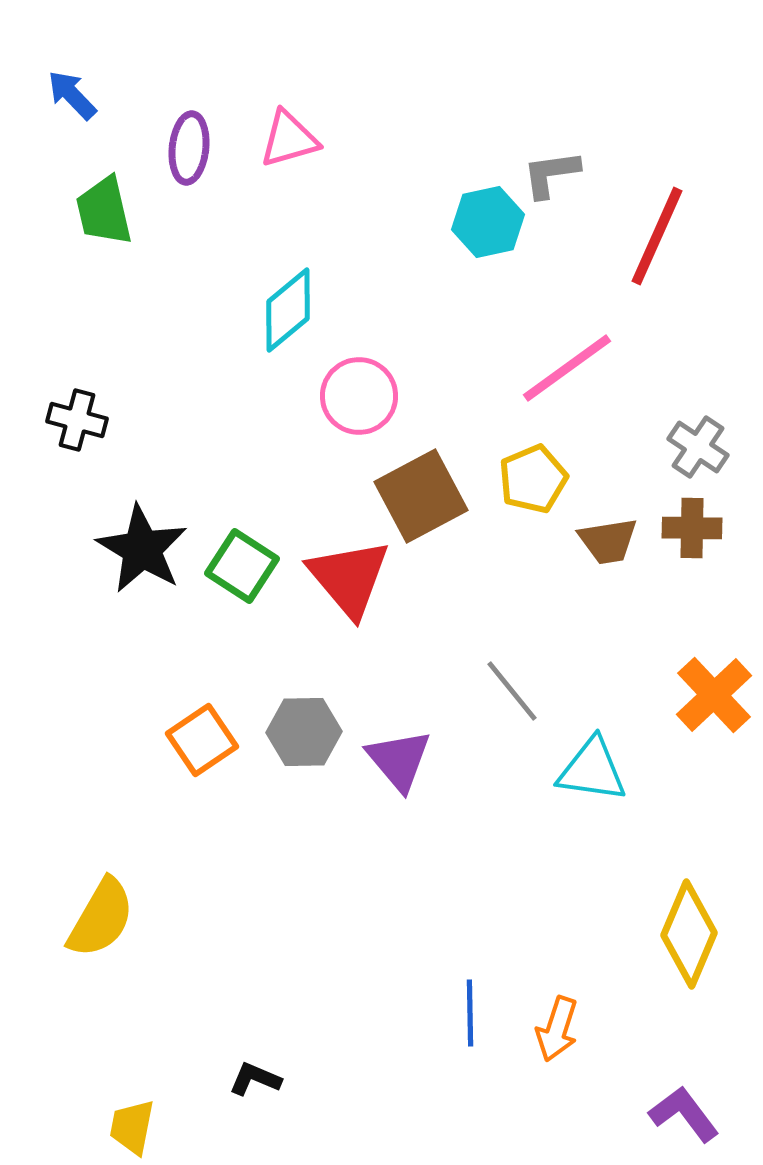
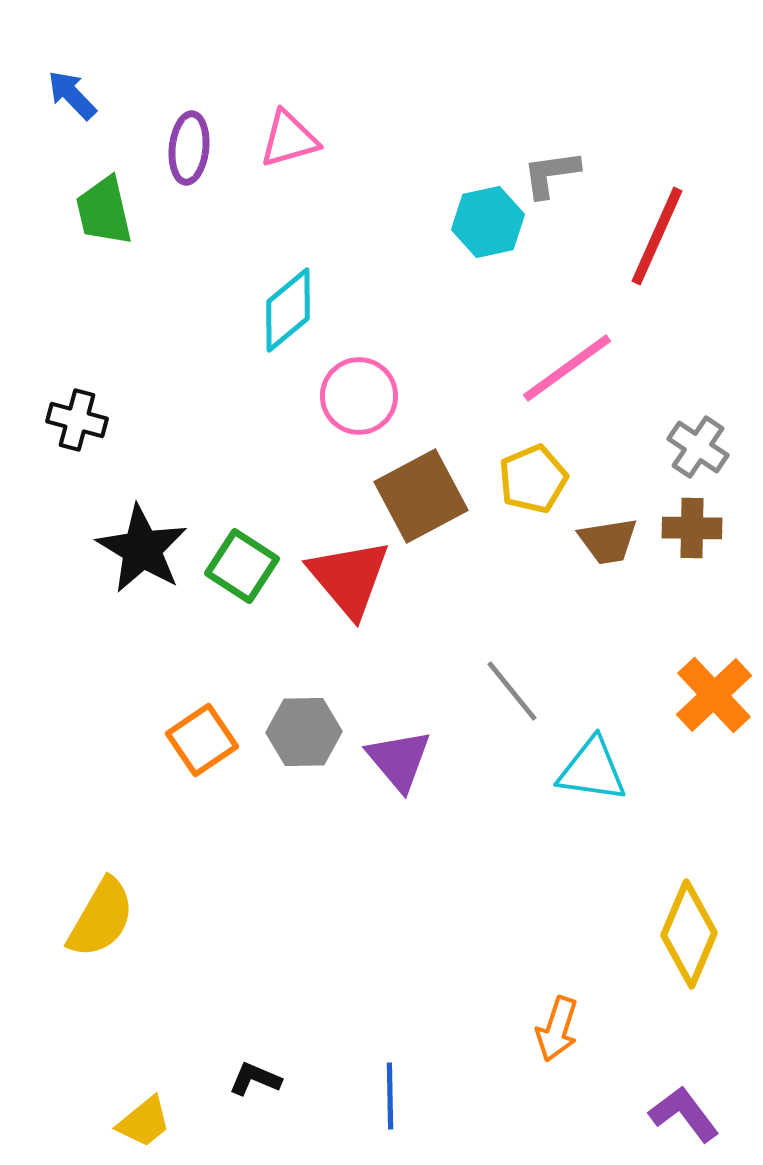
blue line: moved 80 px left, 83 px down
yellow trapezoid: moved 12 px right, 5 px up; rotated 140 degrees counterclockwise
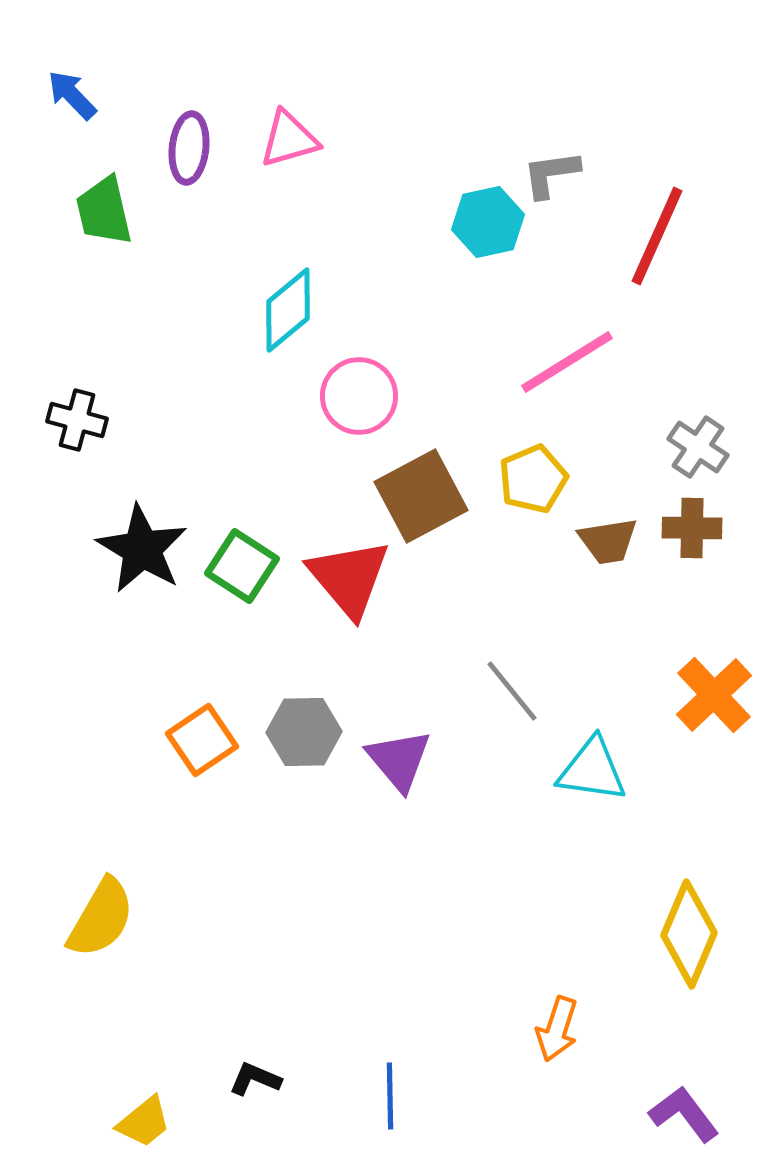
pink line: moved 6 px up; rotated 4 degrees clockwise
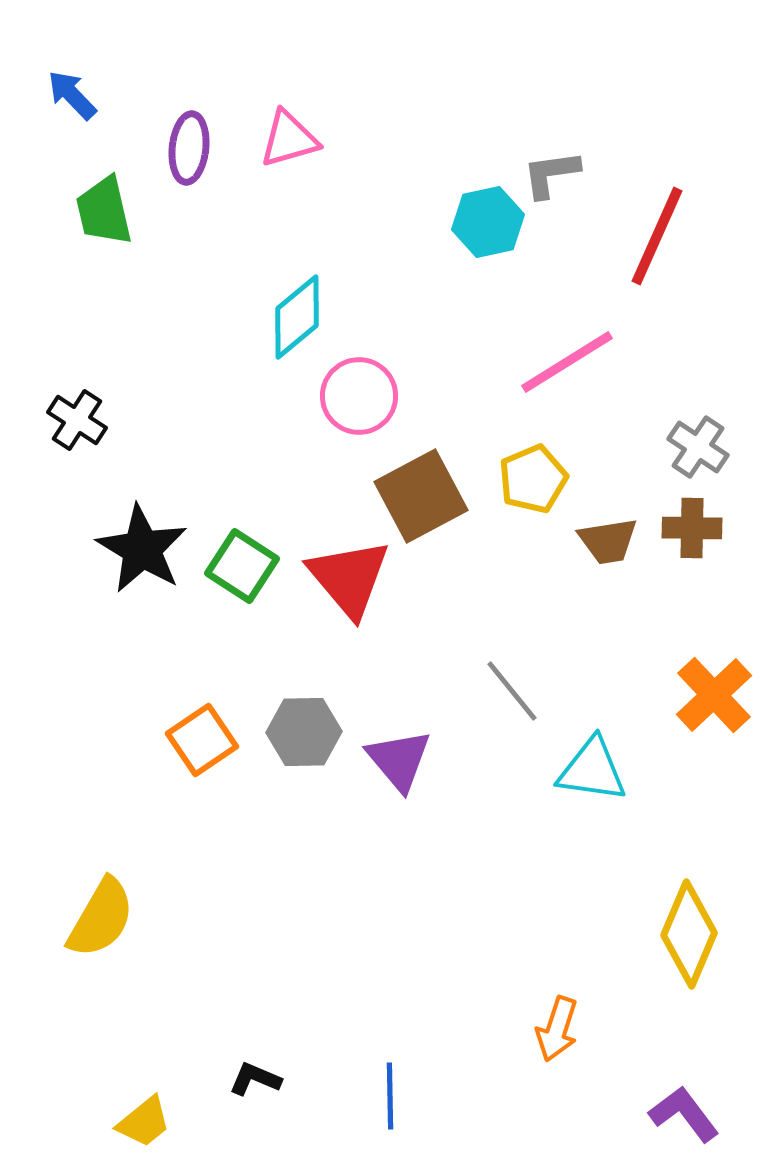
cyan diamond: moved 9 px right, 7 px down
black cross: rotated 18 degrees clockwise
